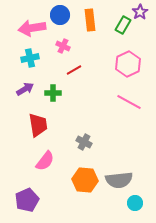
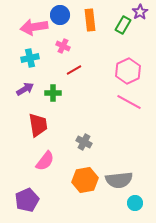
pink arrow: moved 2 px right, 1 px up
pink hexagon: moved 7 px down
orange hexagon: rotated 15 degrees counterclockwise
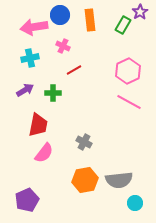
purple arrow: moved 1 px down
red trapezoid: rotated 20 degrees clockwise
pink semicircle: moved 1 px left, 8 px up
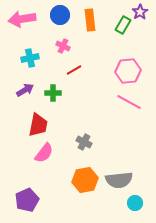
pink arrow: moved 12 px left, 8 px up
pink hexagon: rotated 20 degrees clockwise
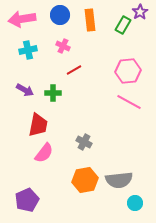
cyan cross: moved 2 px left, 8 px up
purple arrow: rotated 60 degrees clockwise
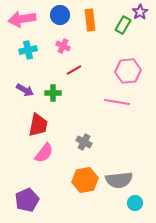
pink line: moved 12 px left; rotated 20 degrees counterclockwise
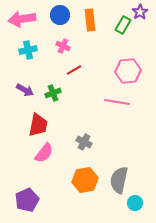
green cross: rotated 21 degrees counterclockwise
gray semicircle: rotated 108 degrees clockwise
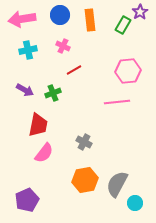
pink line: rotated 15 degrees counterclockwise
gray semicircle: moved 2 px left, 4 px down; rotated 16 degrees clockwise
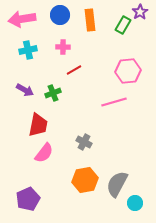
pink cross: moved 1 px down; rotated 24 degrees counterclockwise
pink line: moved 3 px left; rotated 10 degrees counterclockwise
purple pentagon: moved 1 px right, 1 px up
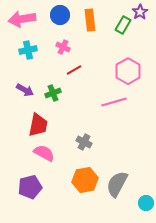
pink cross: rotated 24 degrees clockwise
pink hexagon: rotated 25 degrees counterclockwise
pink semicircle: rotated 100 degrees counterclockwise
purple pentagon: moved 2 px right, 12 px up; rotated 10 degrees clockwise
cyan circle: moved 11 px right
